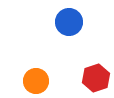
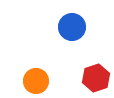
blue circle: moved 3 px right, 5 px down
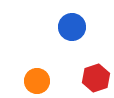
orange circle: moved 1 px right
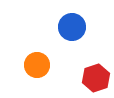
orange circle: moved 16 px up
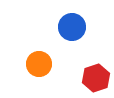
orange circle: moved 2 px right, 1 px up
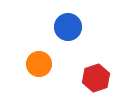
blue circle: moved 4 px left
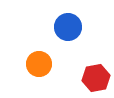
red hexagon: rotated 8 degrees clockwise
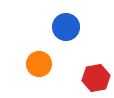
blue circle: moved 2 px left
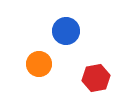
blue circle: moved 4 px down
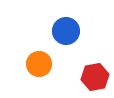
red hexagon: moved 1 px left, 1 px up
